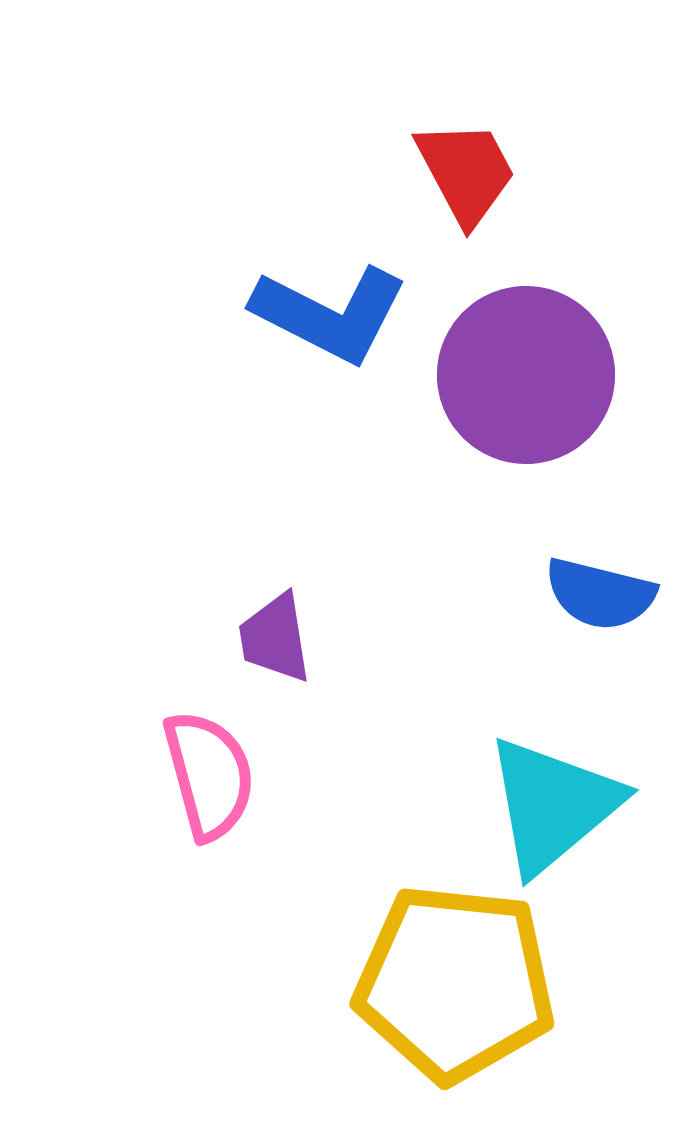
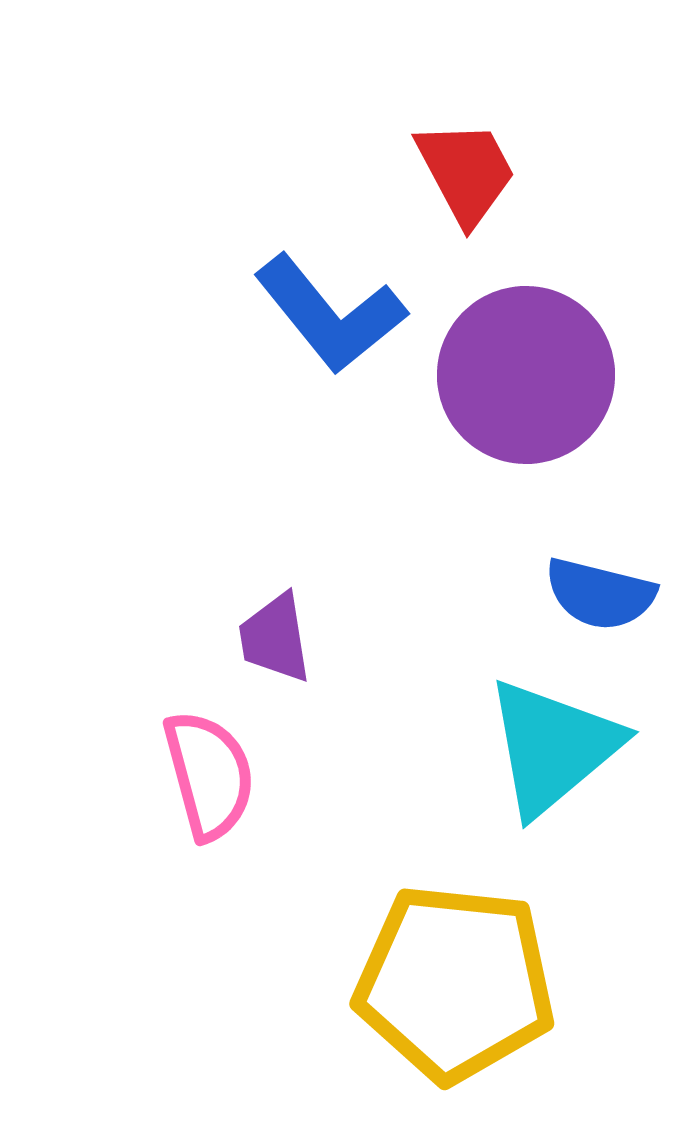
blue L-shape: rotated 24 degrees clockwise
cyan triangle: moved 58 px up
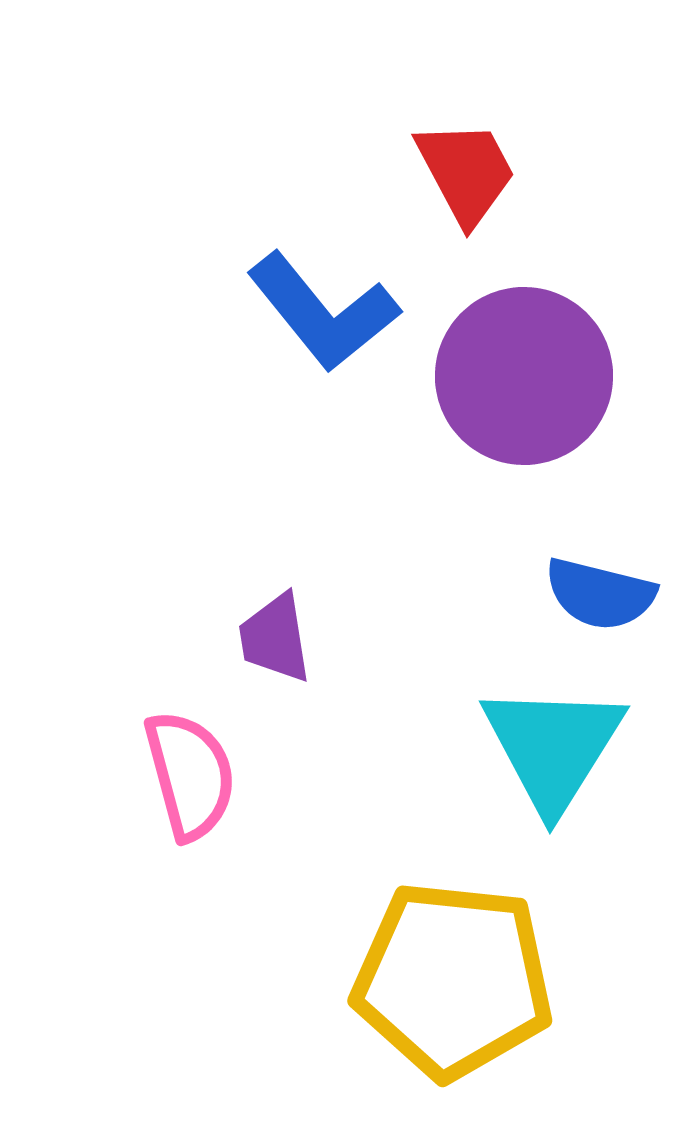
blue L-shape: moved 7 px left, 2 px up
purple circle: moved 2 px left, 1 px down
cyan triangle: rotated 18 degrees counterclockwise
pink semicircle: moved 19 px left
yellow pentagon: moved 2 px left, 3 px up
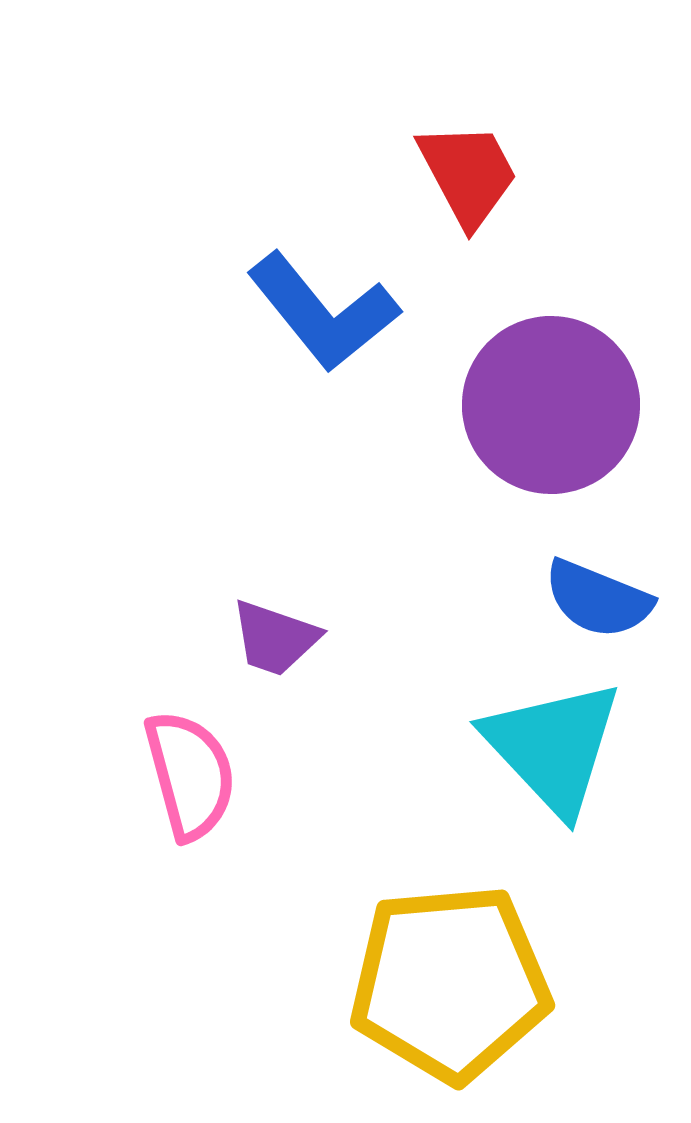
red trapezoid: moved 2 px right, 2 px down
purple circle: moved 27 px right, 29 px down
blue semicircle: moved 2 px left, 5 px down; rotated 8 degrees clockwise
purple trapezoid: rotated 62 degrees counterclockwise
cyan triangle: rotated 15 degrees counterclockwise
yellow pentagon: moved 3 px left, 3 px down; rotated 11 degrees counterclockwise
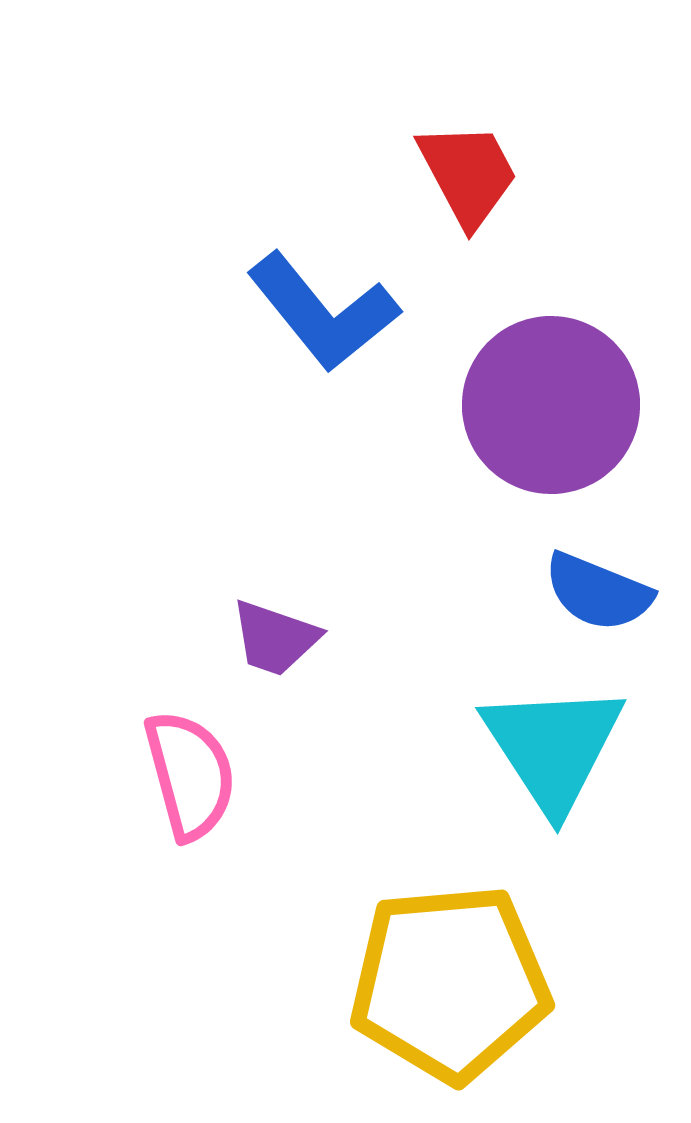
blue semicircle: moved 7 px up
cyan triangle: rotated 10 degrees clockwise
